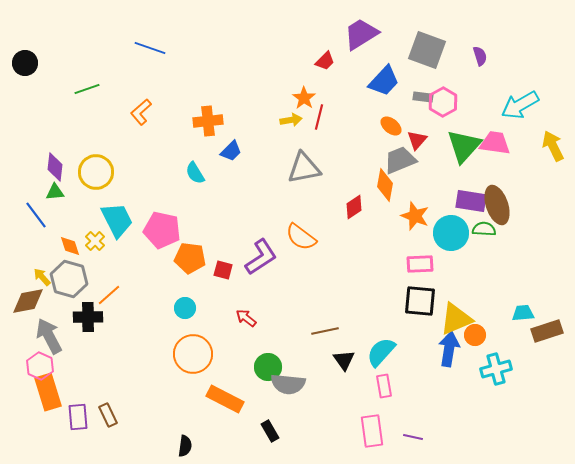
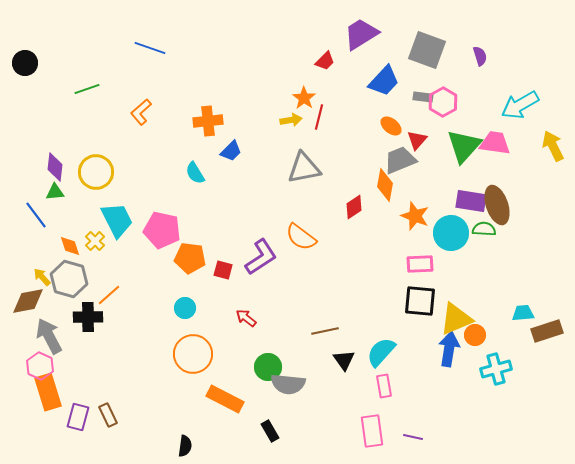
purple rectangle at (78, 417): rotated 20 degrees clockwise
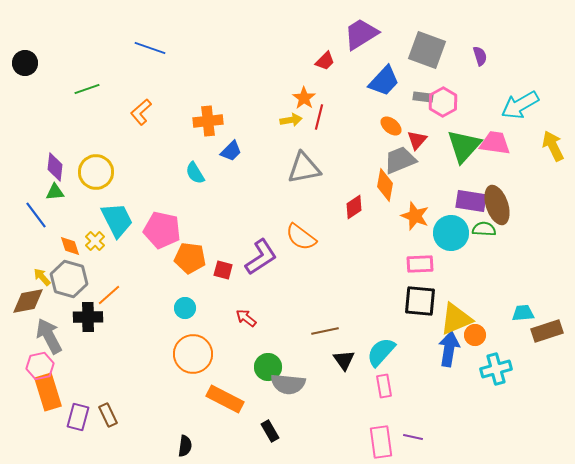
pink hexagon at (40, 366): rotated 24 degrees clockwise
pink rectangle at (372, 431): moved 9 px right, 11 px down
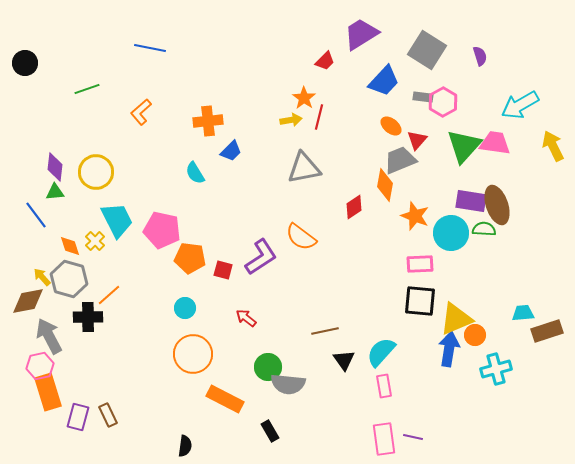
blue line at (150, 48): rotated 8 degrees counterclockwise
gray square at (427, 50): rotated 12 degrees clockwise
pink rectangle at (381, 442): moved 3 px right, 3 px up
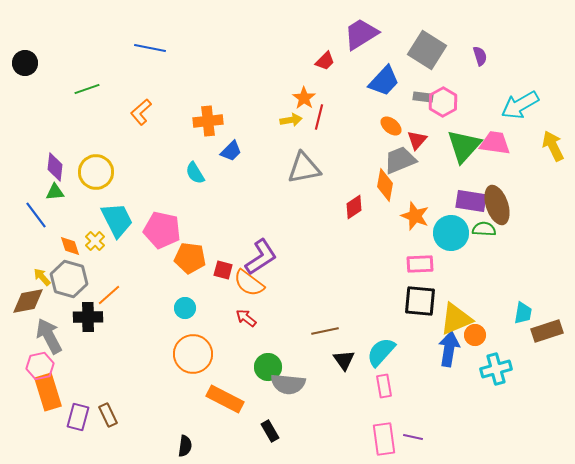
orange semicircle at (301, 237): moved 52 px left, 46 px down
cyan trapezoid at (523, 313): rotated 105 degrees clockwise
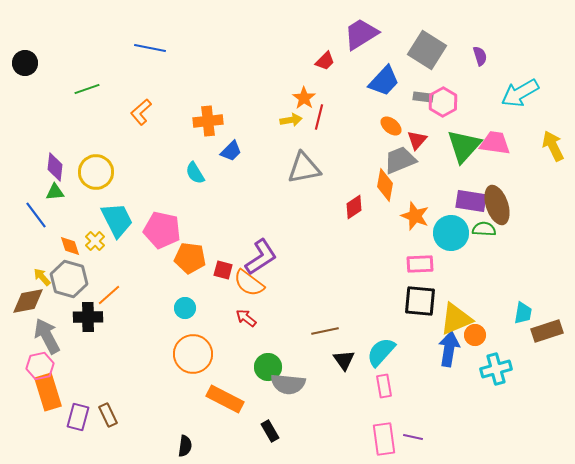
cyan arrow at (520, 105): moved 12 px up
gray arrow at (49, 336): moved 2 px left
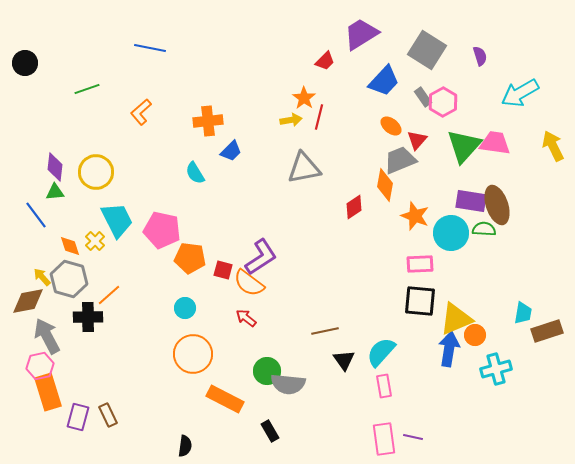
gray rectangle at (423, 97): rotated 48 degrees clockwise
green circle at (268, 367): moved 1 px left, 4 px down
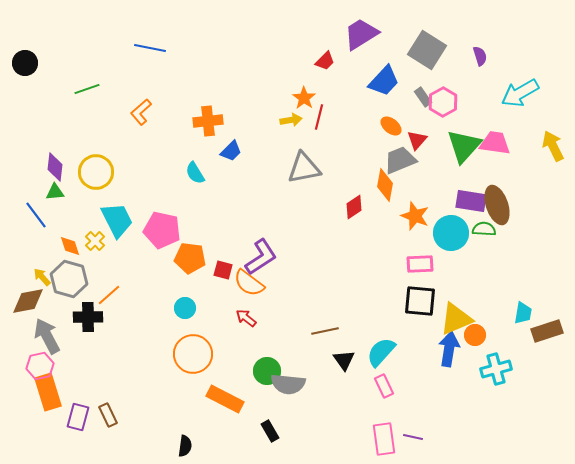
pink rectangle at (384, 386): rotated 15 degrees counterclockwise
